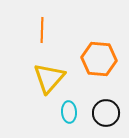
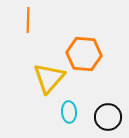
orange line: moved 14 px left, 10 px up
orange hexagon: moved 15 px left, 5 px up
black circle: moved 2 px right, 4 px down
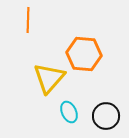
cyan ellipse: rotated 20 degrees counterclockwise
black circle: moved 2 px left, 1 px up
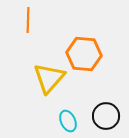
cyan ellipse: moved 1 px left, 9 px down
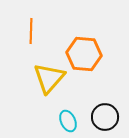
orange line: moved 3 px right, 11 px down
black circle: moved 1 px left, 1 px down
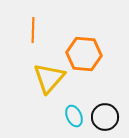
orange line: moved 2 px right, 1 px up
cyan ellipse: moved 6 px right, 5 px up
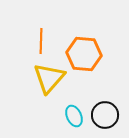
orange line: moved 8 px right, 11 px down
black circle: moved 2 px up
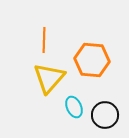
orange line: moved 3 px right, 1 px up
orange hexagon: moved 8 px right, 6 px down
cyan ellipse: moved 9 px up
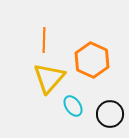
orange hexagon: rotated 20 degrees clockwise
cyan ellipse: moved 1 px left, 1 px up; rotated 10 degrees counterclockwise
black circle: moved 5 px right, 1 px up
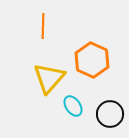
orange line: moved 1 px left, 14 px up
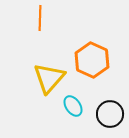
orange line: moved 3 px left, 8 px up
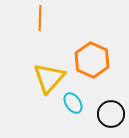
cyan ellipse: moved 3 px up
black circle: moved 1 px right
